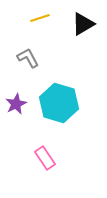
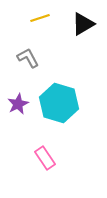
purple star: moved 2 px right
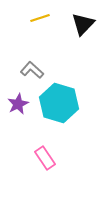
black triangle: rotated 15 degrees counterclockwise
gray L-shape: moved 4 px right, 12 px down; rotated 20 degrees counterclockwise
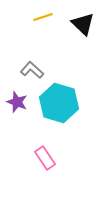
yellow line: moved 3 px right, 1 px up
black triangle: rotated 30 degrees counterclockwise
purple star: moved 1 px left, 2 px up; rotated 25 degrees counterclockwise
